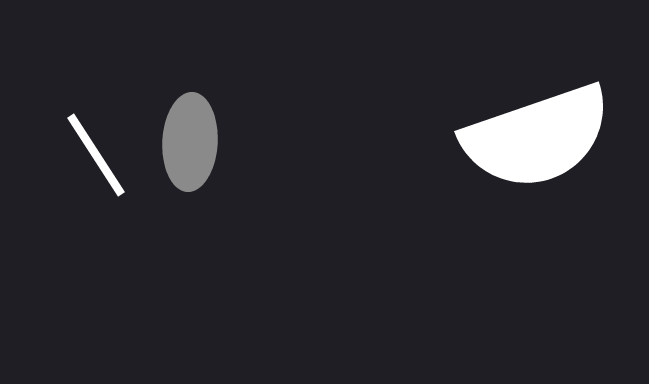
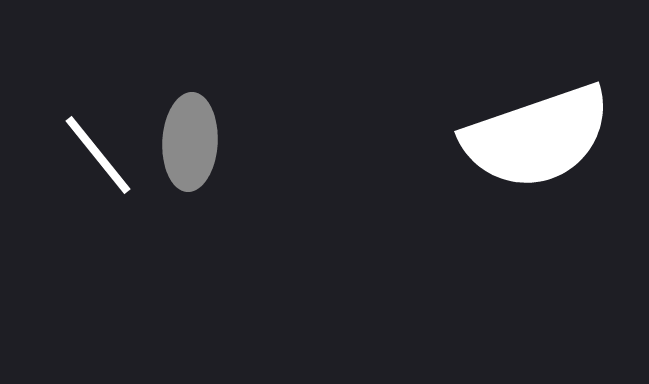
white line: moved 2 px right; rotated 6 degrees counterclockwise
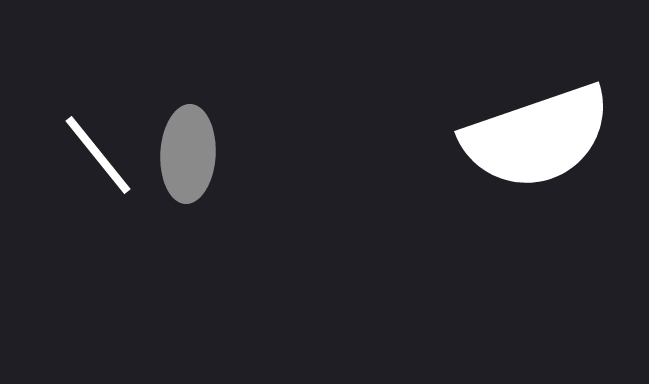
gray ellipse: moved 2 px left, 12 px down
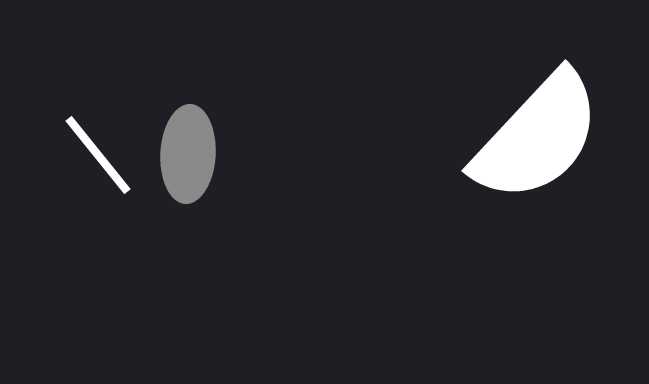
white semicircle: rotated 28 degrees counterclockwise
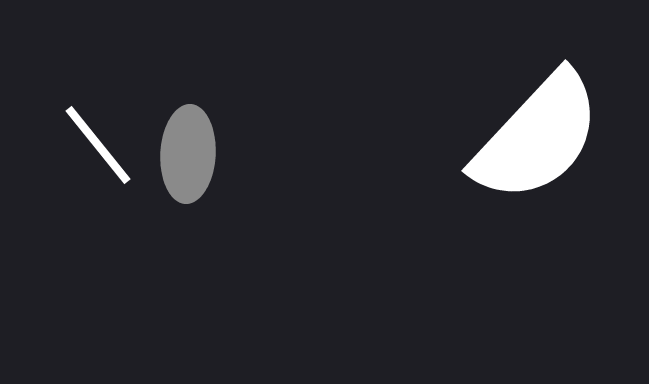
white line: moved 10 px up
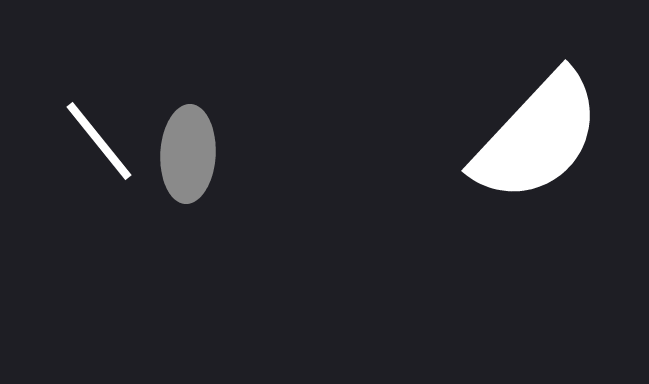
white line: moved 1 px right, 4 px up
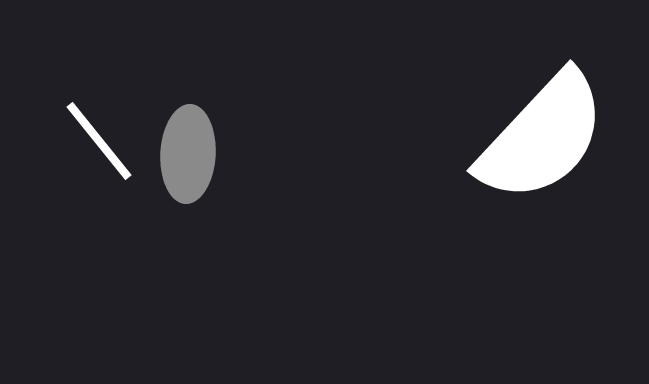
white semicircle: moved 5 px right
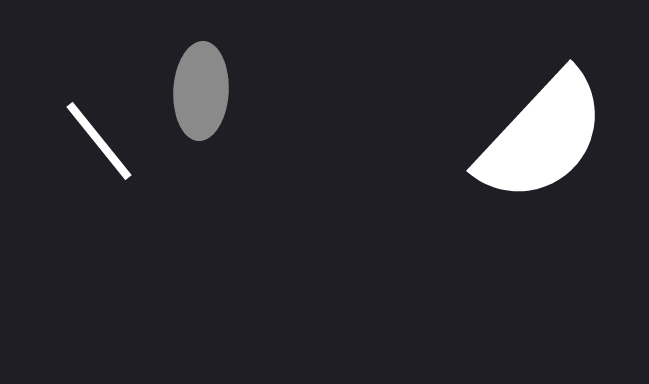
gray ellipse: moved 13 px right, 63 px up
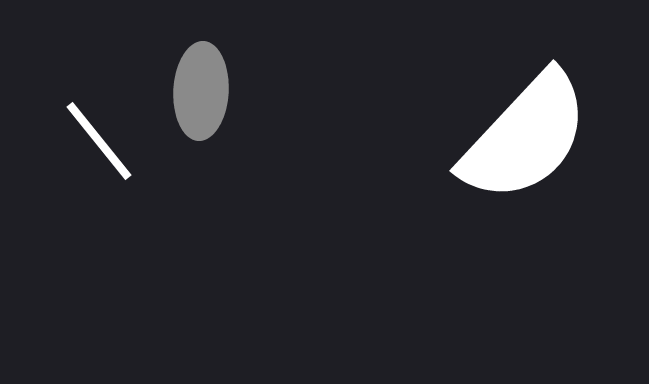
white semicircle: moved 17 px left
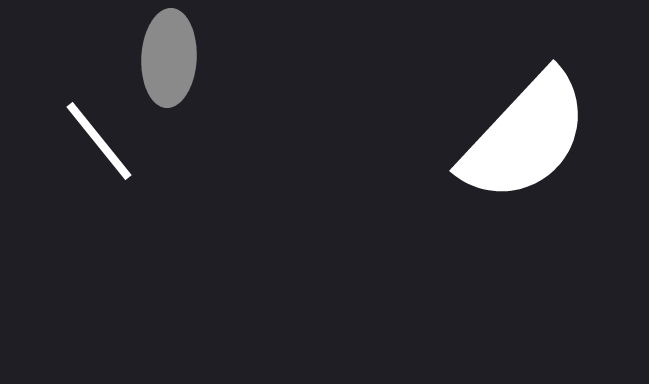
gray ellipse: moved 32 px left, 33 px up
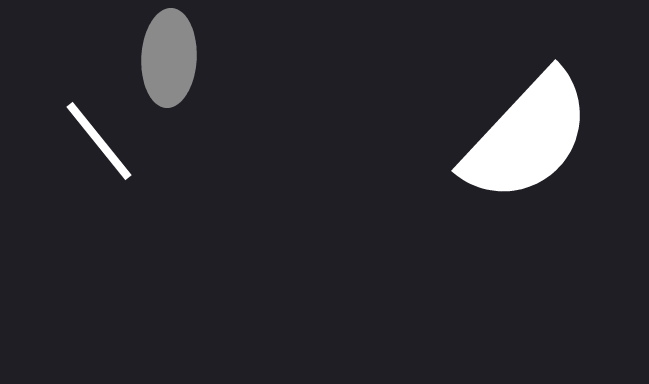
white semicircle: moved 2 px right
